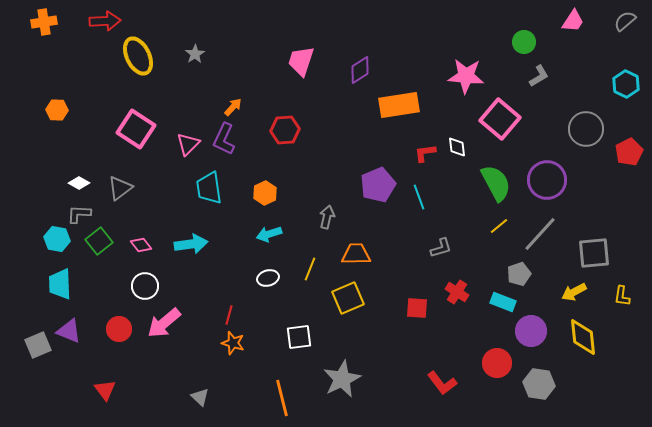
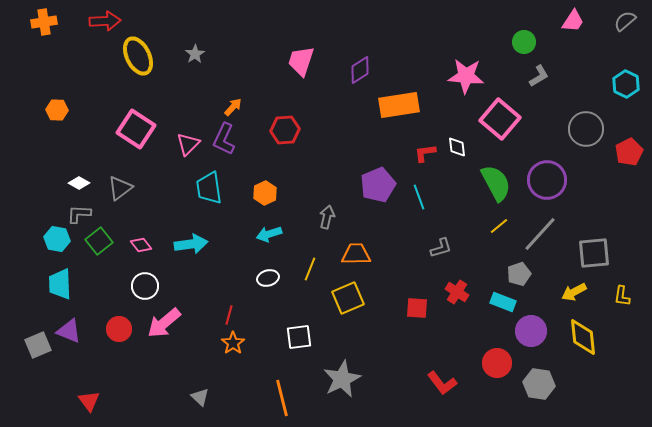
orange star at (233, 343): rotated 20 degrees clockwise
red triangle at (105, 390): moved 16 px left, 11 px down
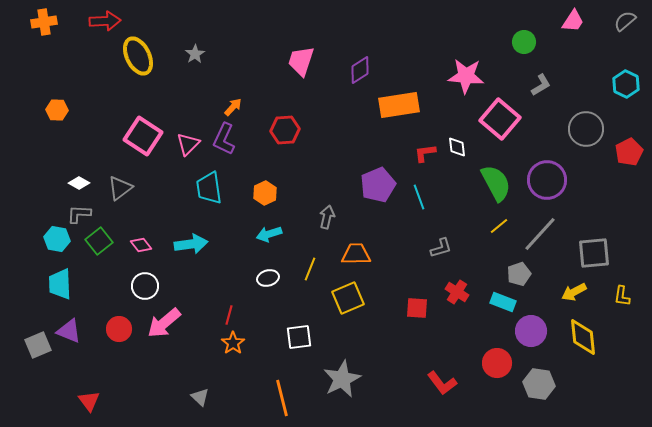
gray L-shape at (539, 76): moved 2 px right, 9 px down
pink square at (136, 129): moved 7 px right, 7 px down
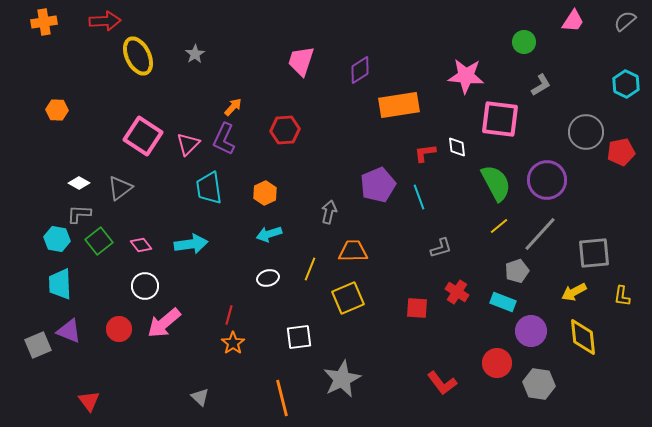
pink square at (500, 119): rotated 33 degrees counterclockwise
gray circle at (586, 129): moved 3 px down
red pentagon at (629, 152): moved 8 px left; rotated 16 degrees clockwise
gray arrow at (327, 217): moved 2 px right, 5 px up
orange trapezoid at (356, 254): moved 3 px left, 3 px up
gray pentagon at (519, 274): moved 2 px left, 3 px up
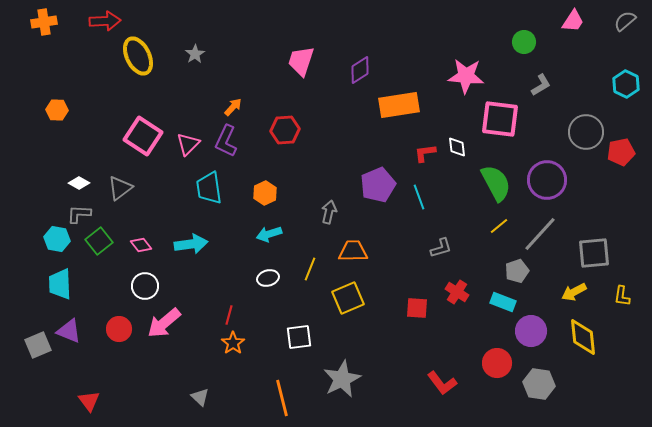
purple L-shape at (224, 139): moved 2 px right, 2 px down
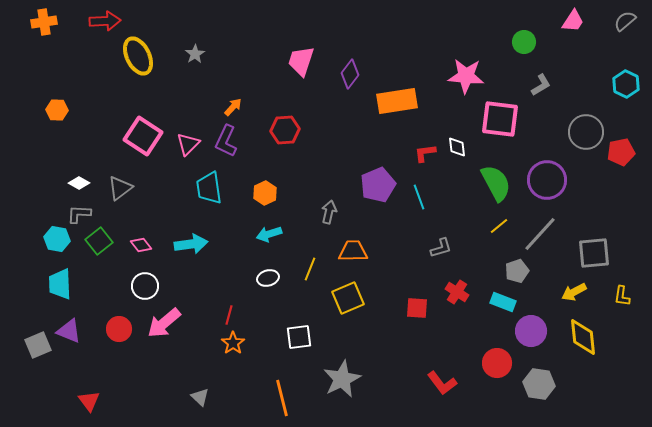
purple diamond at (360, 70): moved 10 px left, 4 px down; rotated 20 degrees counterclockwise
orange rectangle at (399, 105): moved 2 px left, 4 px up
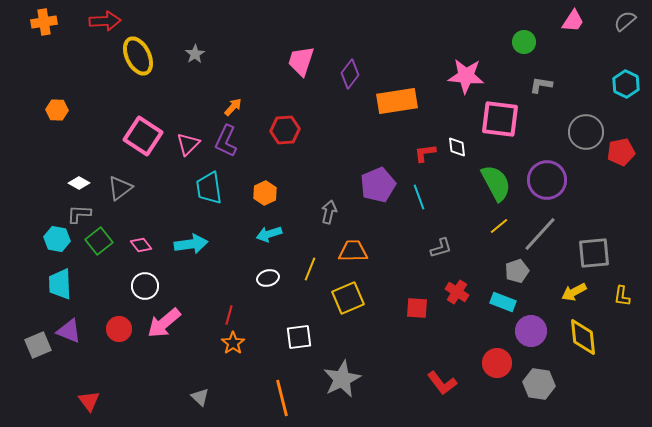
gray L-shape at (541, 85): rotated 140 degrees counterclockwise
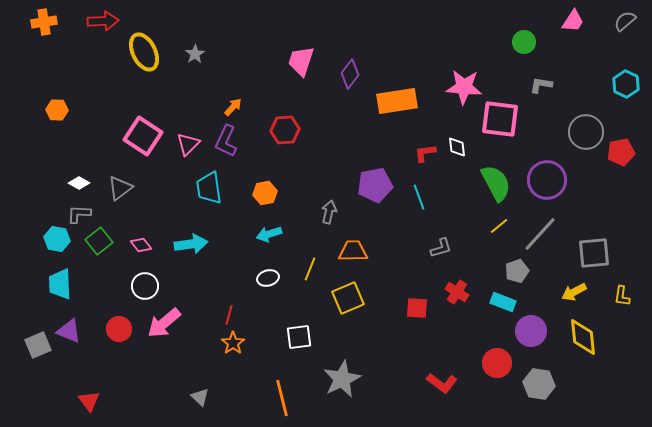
red arrow at (105, 21): moved 2 px left
yellow ellipse at (138, 56): moved 6 px right, 4 px up
pink star at (466, 76): moved 2 px left, 11 px down
purple pentagon at (378, 185): moved 3 px left; rotated 12 degrees clockwise
orange hexagon at (265, 193): rotated 15 degrees clockwise
red L-shape at (442, 383): rotated 16 degrees counterclockwise
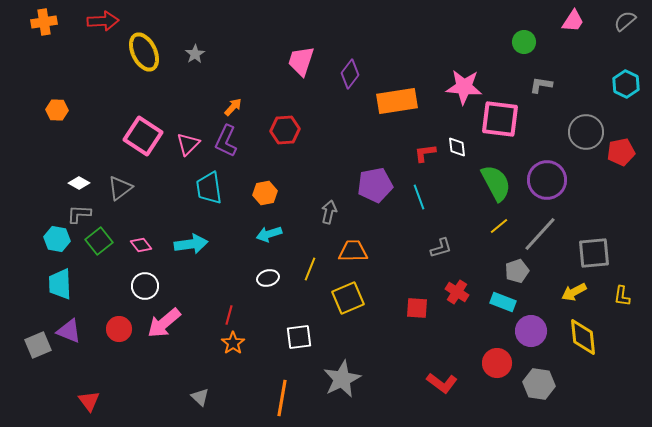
orange line at (282, 398): rotated 24 degrees clockwise
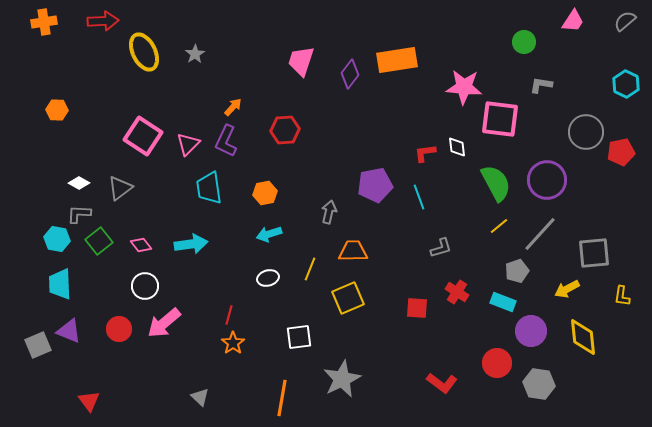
orange rectangle at (397, 101): moved 41 px up
yellow arrow at (574, 292): moved 7 px left, 3 px up
